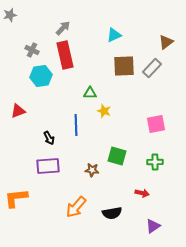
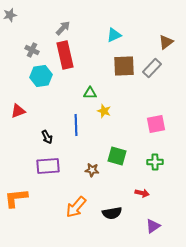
black arrow: moved 2 px left, 1 px up
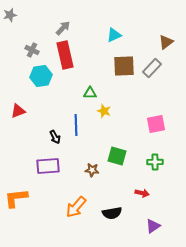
black arrow: moved 8 px right
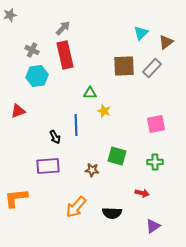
cyan triangle: moved 27 px right, 2 px up; rotated 21 degrees counterclockwise
cyan hexagon: moved 4 px left
black semicircle: rotated 12 degrees clockwise
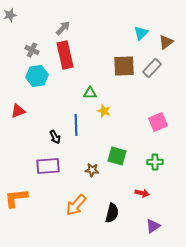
pink square: moved 2 px right, 2 px up; rotated 12 degrees counterclockwise
orange arrow: moved 2 px up
black semicircle: rotated 78 degrees counterclockwise
